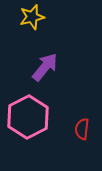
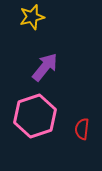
pink hexagon: moved 7 px right, 1 px up; rotated 9 degrees clockwise
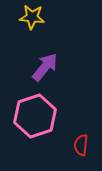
yellow star: rotated 20 degrees clockwise
red semicircle: moved 1 px left, 16 px down
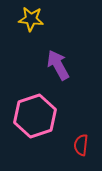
yellow star: moved 1 px left, 2 px down
purple arrow: moved 13 px right, 2 px up; rotated 68 degrees counterclockwise
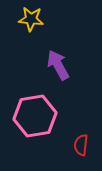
pink hexagon: rotated 9 degrees clockwise
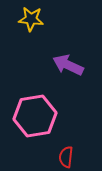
purple arrow: moved 10 px right; rotated 36 degrees counterclockwise
red semicircle: moved 15 px left, 12 px down
